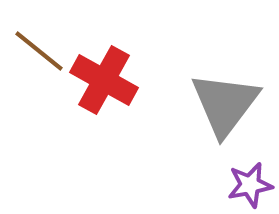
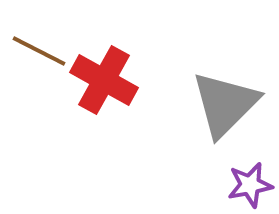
brown line: rotated 12 degrees counterclockwise
gray triangle: rotated 8 degrees clockwise
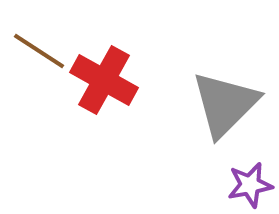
brown line: rotated 6 degrees clockwise
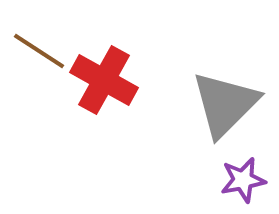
purple star: moved 7 px left, 5 px up
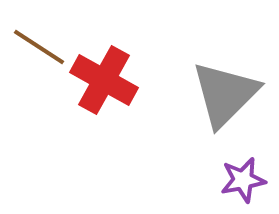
brown line: moved 4 px up
gray triangle: moved 10 px up
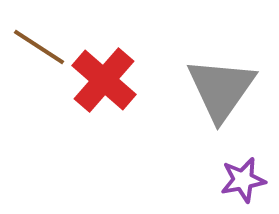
red cross: rotated 12 degrees clockwise
gray triangle: moved 4 px left, 5 px up; rotated 10 degrees counterclockwise
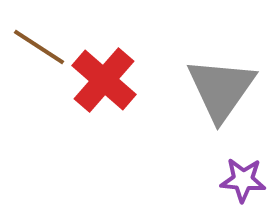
purple star: rotated 15 degrees clockwise
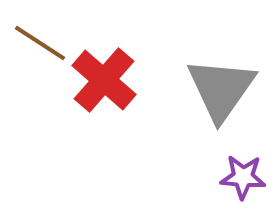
brown line: moved 1 px right, 4 px up
purple star: moved 3 px up
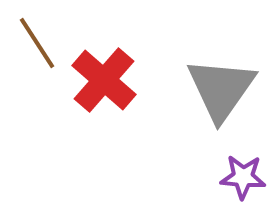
brown line: moved 3 px left; rotated 24 degrees clockwise
